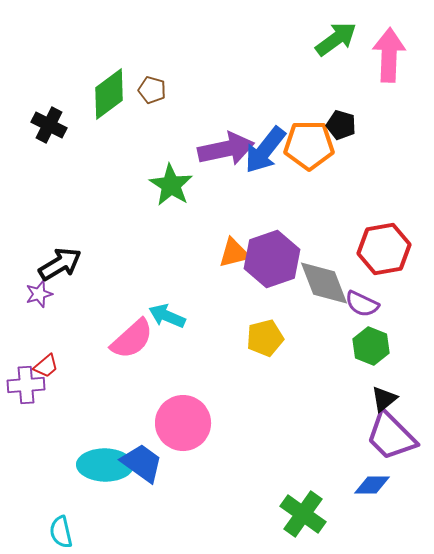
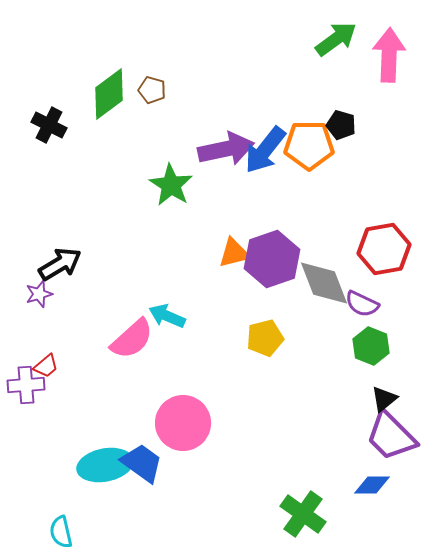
cyan ellipse: rotated 12 degrees counterclockwise
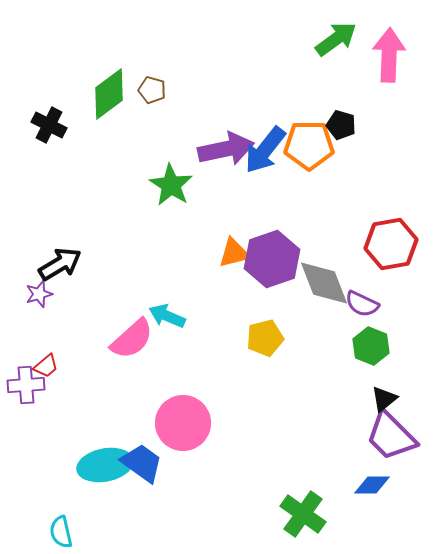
red hexagon: moved 7 px right, 5 px up
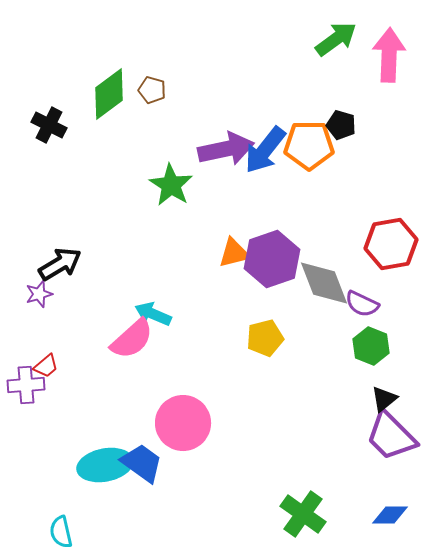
cyan arrow: moved 14 px left, 2 px up
blue diamond: moved 18 px right, 30 px down
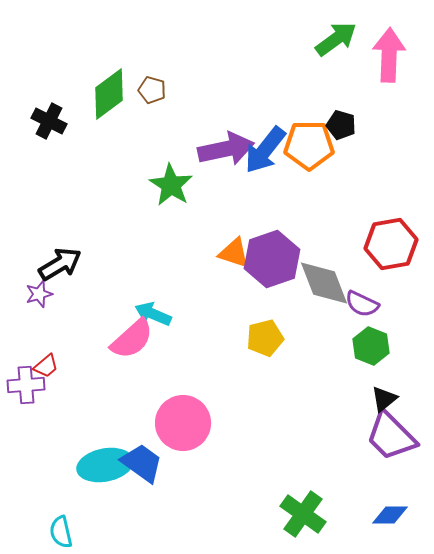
black cross: moved 4 px up
orange triangle: rotated 32 degrees clockwise
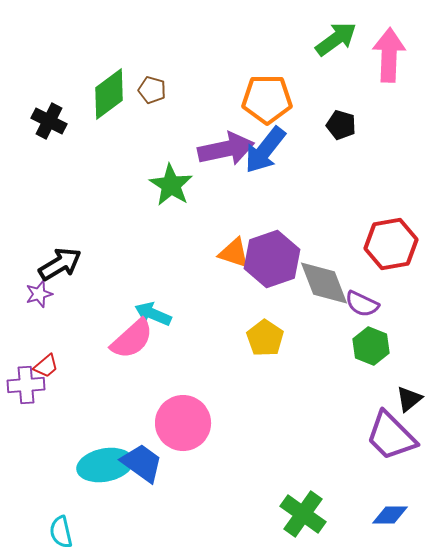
orange pentagon: moved 42 px left, 46 px up
yellow pentagon: rotated 24 degrees counterclockwise
black triangle: moved 25 px right
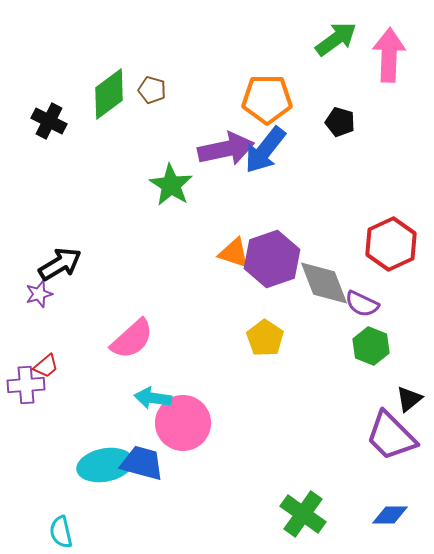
black pentagon: moved 1 px left, 3 px up
red hexagon: rotated 15 degrees counterclockwise
cyan arrow: moved 84 px down; rotated 15 degrees counterclockwise
blue trapezoid: rotated 21 degrees counterclockwise
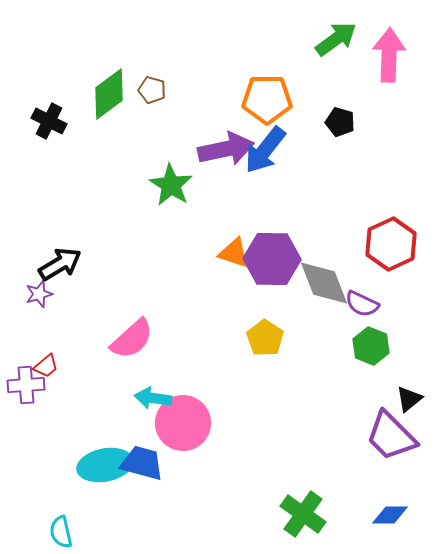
purple hexagon: rotated 20 degrees clockwise
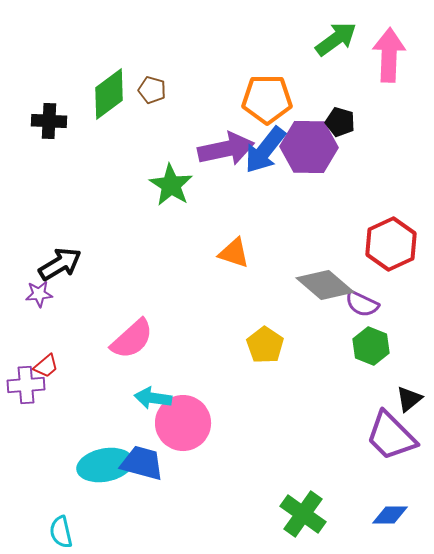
black cross: rotated 24 degrees counterclockwise
purple hexagon: moved 37 px right, 112 px up
gray diamond: moved 1 px right, 2 px down; rotated 28 degrees counterclockwise
purple star: rotated 12 degrees clockwise
yellow pentagon: moved 7 px down
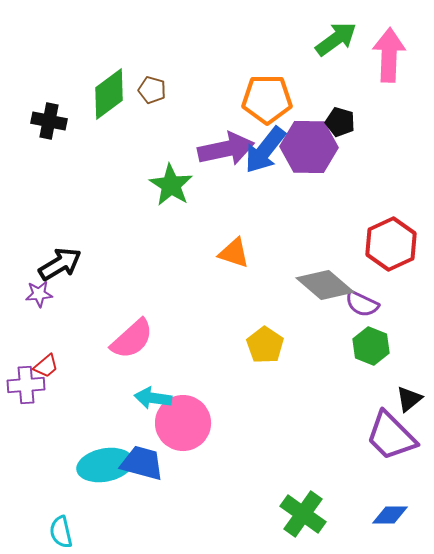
black cross: rotated 8 degrees clockwise
